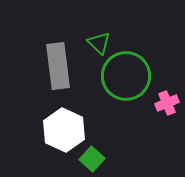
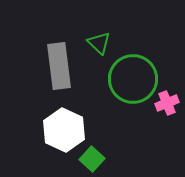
gray rectangle: moved 1 px right
green circle: moved 7 px right, 3 px down
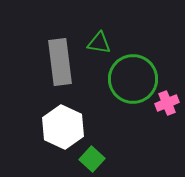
green triangle: rotated 35 degrees counterclockwise
gray rectangle: moved 1 px right, 4 px up
white hexagon: moved 1 px left, 3 px up
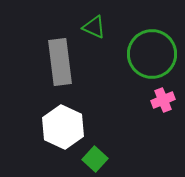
green triangle: moved 5 px left, 16 px up; rotated 15 degrees clockwise
green circle: moved 19 px right, 25 px up
pink cross: moved 4 px left, 3 px up
green square: moved 3 px right
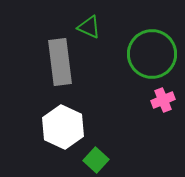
green triangle: moved 5 px left
green square: moved 1 px right, 1 px down
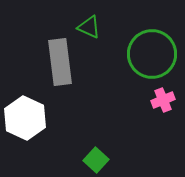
white hexagon: moved 38 px left, 9 px up
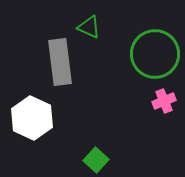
green circle: moved 3 px right
pink cross: moved 1 px right, 1 px down
white hexagon: moved 7 px right
